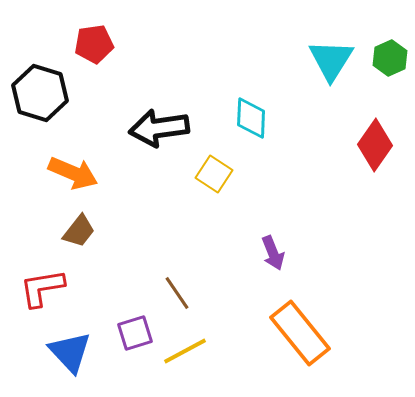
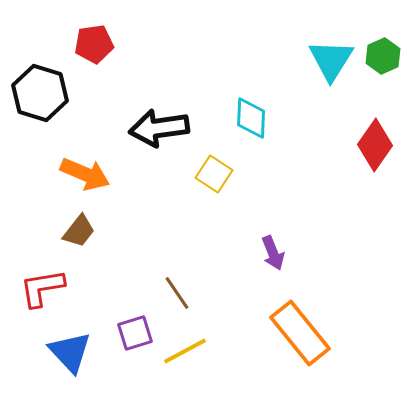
green hexagon: moved 7 px left, 2 px up
orange arrow: moved 12 px right, 1 px down
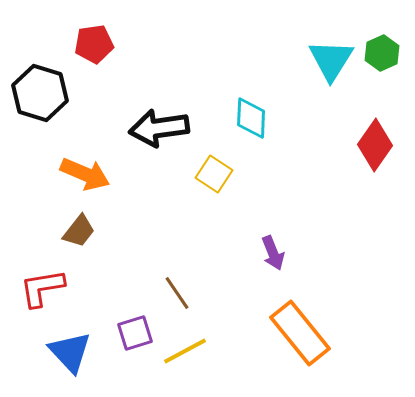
green hexagon: moved 1 px left, 3 px up
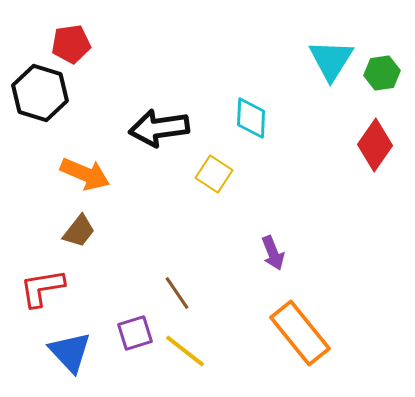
red pentagon: moved 23 px left
green hexagon: moved 20 px down; rotated 16 degrees clockwise
yellow line: rotated 66 degrees clockwise
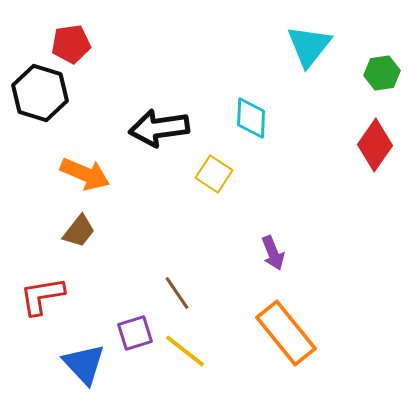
cyan triangle: moved 22 px left, 14 px up; rotated 6 degrees clockwise
red L-shape: moved 8 px down
orange rectangle: moved 14 px left
blue triangle: moved 14 px right, 12 px down
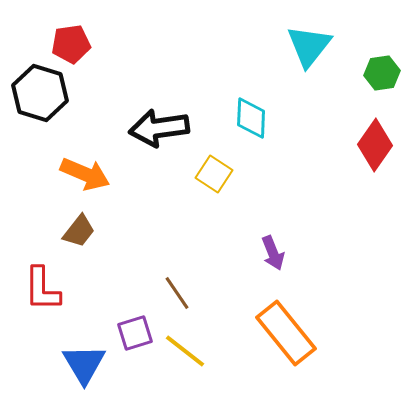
red L-shape: moved 7 px up; rotated 81 degrees counterclockwise
blue triangle: rotated 12 degrees clockwise
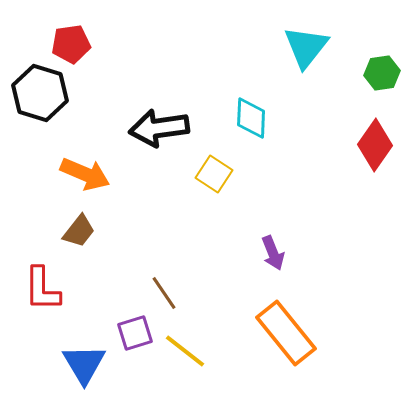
cyan triangle: moved 3 px left, 1 px down
brown line: moved 13 px left
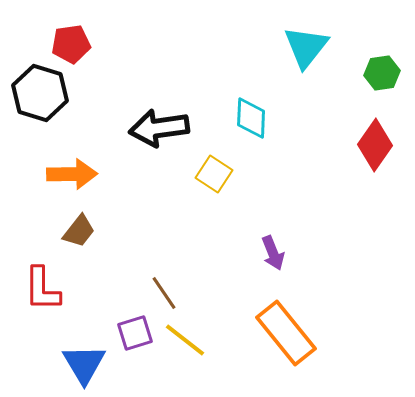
orange arrow: moved 13 px left; rotated 24 degrees counterclockwise
yellow line: moved 11 px up
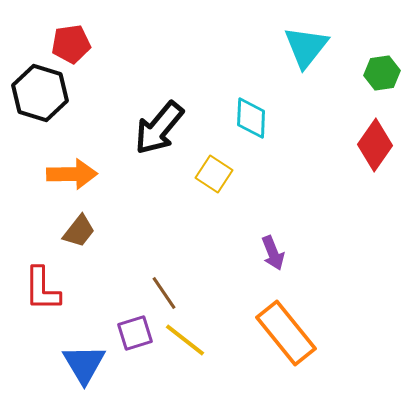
black arrow: rotated 42 degrees counterclockwise
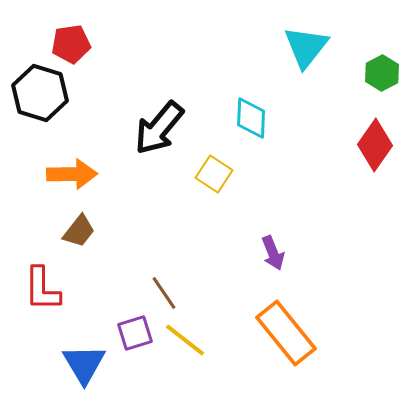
green hexagon: rotated 20 degrees counterclockwise
